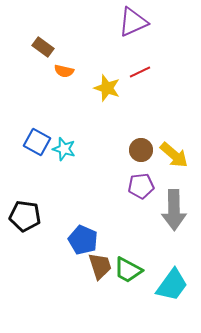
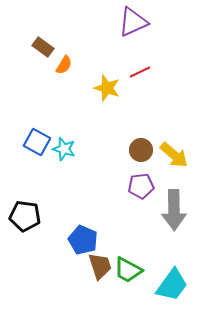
orange semicircle: moved 6 px up; rotated 72 degrees counterclockwise
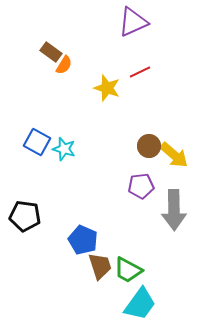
brown rectangle: moved 8 px right, 5 px down
brown circle: moved 8 px right, 4 px up
cyan trapezoid: moved 32 px left, 19 px down
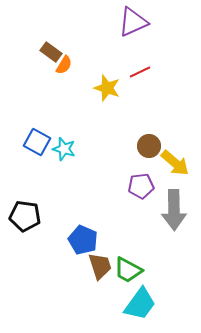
yellow arrow: moved 1 px right, 8 px down
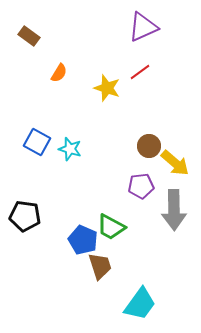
purple triangle: moved 10 px right, 5 px down
brown rectangle: moved 22 px left, 16 px up
orange semicircle: moved 5 px left, 8 px down
red line: rotated 10 degrees counterclockwise
cyan star: moved 6 px right
green trapezoid: moved 17 px left, 43 px up
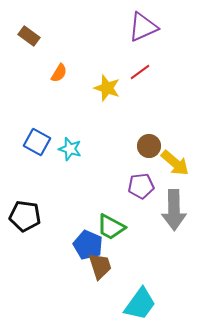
blue pentagon: moved 5 px right, 5 px down
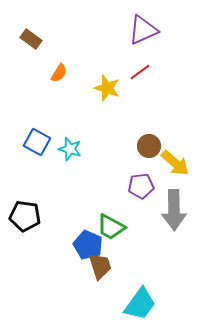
purple triangle: moved 3 px down
brown rectangle: moved 2 px right, 3 px down
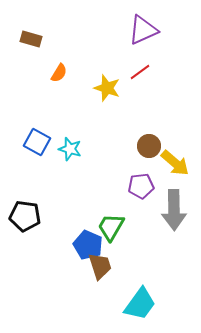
brown rectangle: rotated 20 degrees counterclockwise
green trapezoid: rotated 92 degrees clockwise
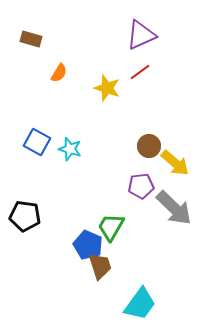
purple triangle: moved 2 px left, 5 px down
gray arrow: moved 2 px up; rotated 45 degrees counterclockwise
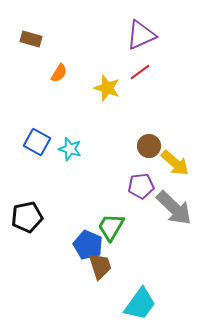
black pentagon: moved 2 px right, 1 px down; rotated 20 degrees counterclockwise
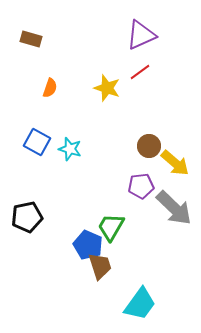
orange semicircle: moved 9 px left, 15 px down; rotated 12 degrees counterclockwise
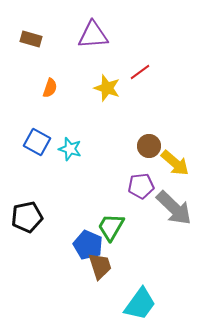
purple triangle: moved 48 px left; rotated 20 degrees clockwise
